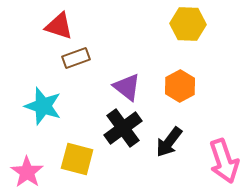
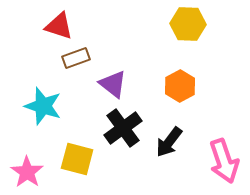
purple triangle: moved 14 px left, 3 px up
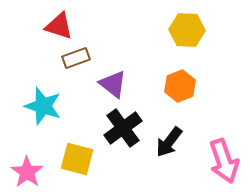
yellow hexagon: moved 1 px left, 6 px down
orange hexagon: rotated 8 degrees clockwise
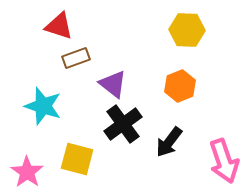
black cross: moved 4 px up
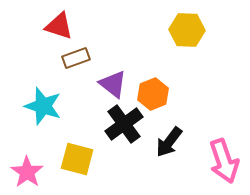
orange hexagon: moved 27 px left, 8 px down
black cross: moved 1 px right
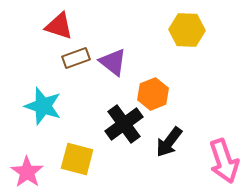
purple triangle: moved 22 px up
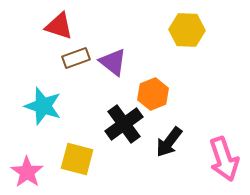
pink arrow: moved 2 px up
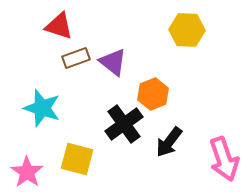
cyan star: moved 1 px left, 2 px down
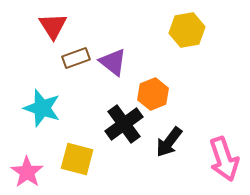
red triangle: moved 6 px left; rotated 40 degrees clockwise
yellow hexagon: rotated 12 degrees counterclockwise
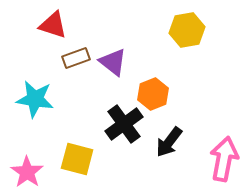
red triangle: moved 1 px up; rotated 40 degrees counterclockwise
cyan star: moved 7 px left, 9 px up; rotated 9 degrees counterclockwise
pink arrow: rotated 150 degrees counterclockwise
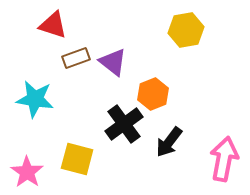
yellow hexagon: moved 1 px left
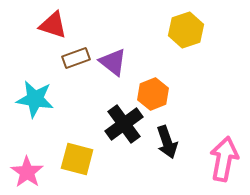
yellow hexagon: rotated 8 degrees counterclockwise
black arrow: moved 2 px left; rotated 56 degrees counterclockwise
